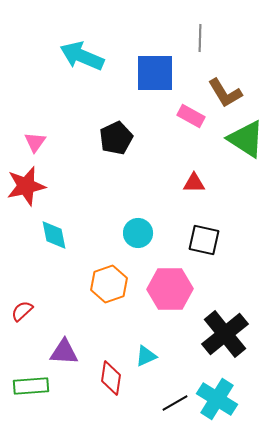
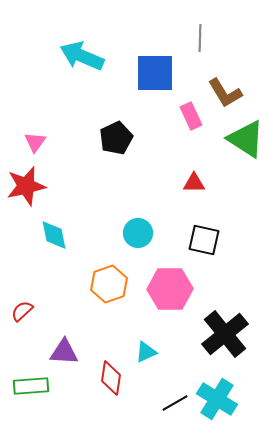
pink rectangle: rotated 36 degrees clockwise
cyan triangle: moved 4 px up
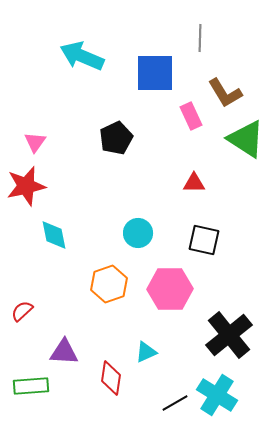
black cross: moved 4 px right, 1 px down
cyan cross: moved 4 px up
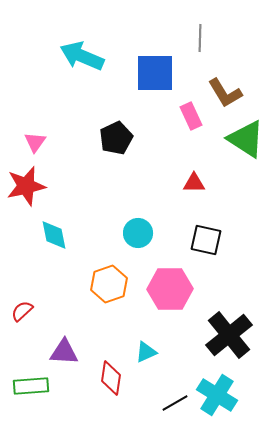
black square: moved 2 px right
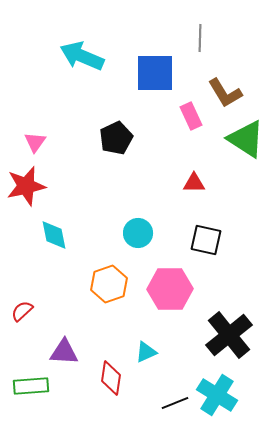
black line: rotated 8 degrees clockwise
